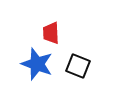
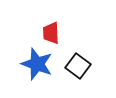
black square: rotated 15 degrees clockwise
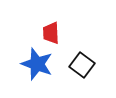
black square: moved 4 px right, 1 px up
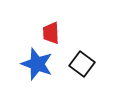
black square: moved 1 px up
